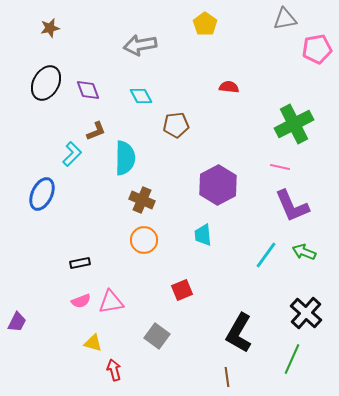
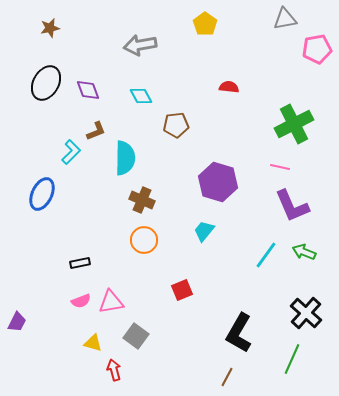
cyan L-shape: moved 1 px left, 2 px up
purple hexagon: moved 3 px up; rotated 15 degrees counterclockwise
cyan trapezoid: moved 1 px right, 4 px up; rotated 45 degrees clockwise
gray square: moved 21 px left
brown line: rotated 36 degrees clockwise
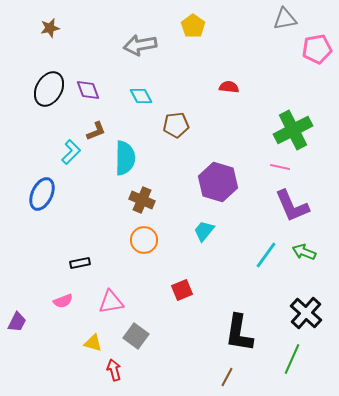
yellow pentagon: moved 12 px left, 2 px down
black ellipse: moved 3 px right, 6 px down
green cross: moved 1 px left, 6 px down
pink semicircle: moved 18 px left
black L-shape: rotated 21 degrees counterclockwise
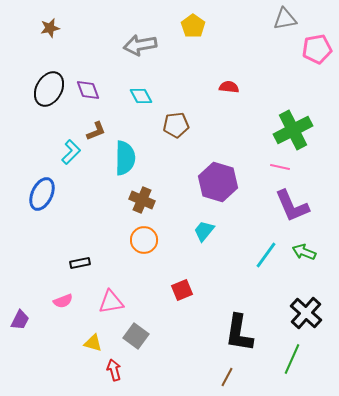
purple trapezoid: moved 3 px right, 2 px up
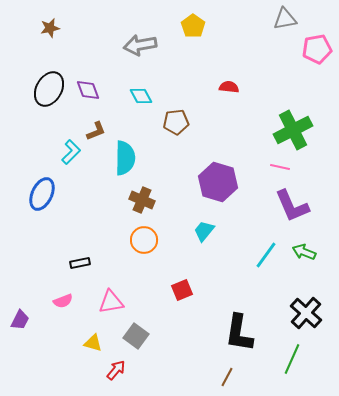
brown pentagon: moved 3 px up
red arrow: moved 2 px right; rotated 55 degrees clockwise
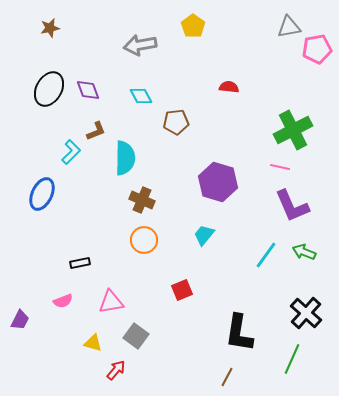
gray triangle: moved 4 px right, 8 px down
cyan trapezoid: moved 4 px down
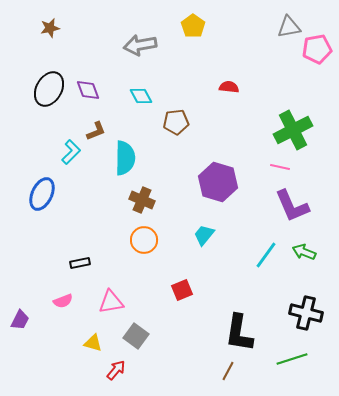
black cross: rotated 28 degrees counterclockwise
green line: rotated 48 degrees clockwise
brown line: moved 1 px right, 6 px up
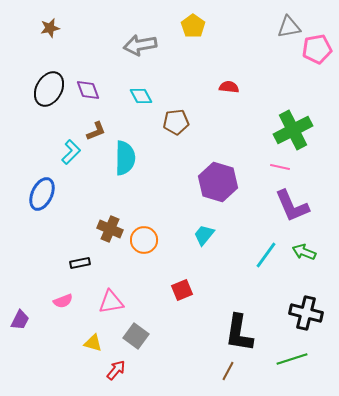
brown cross: moved 32 px left, 29 px down
